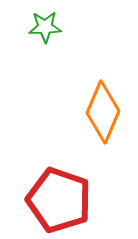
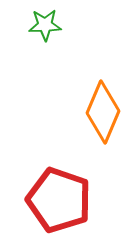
green star: moved 2 px up
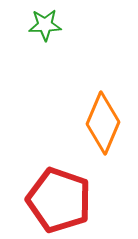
orange diamond: moved 11 px down
